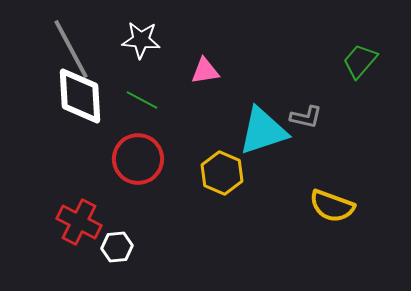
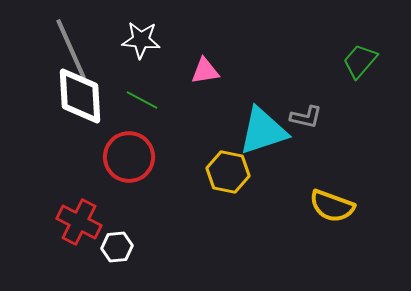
gray line: rotated 4 degrees clockwise
red circle: moved 9 px left, 2 px up
yellow hexagon: moved 6 px right, 1 px up; rotated 12 degrees counterclockwise
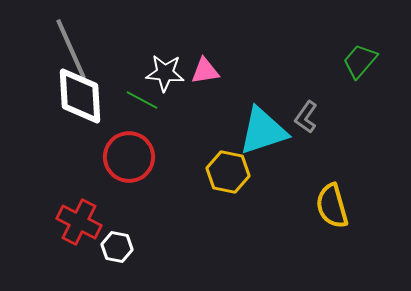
white star: moved 24 px right, 33 px down
gray L-shape: rotated 112 degrees clockwise
yellow semicircle: rotated 54 degrees clockwise
white hexagon: rotated 16 degrees clockwise
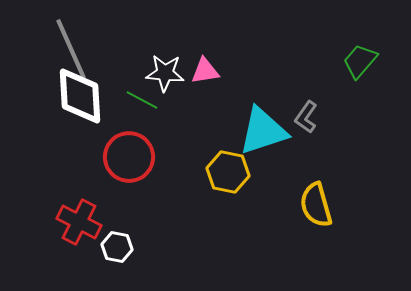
yellow semicircle: moved 16 px left, 1 px up
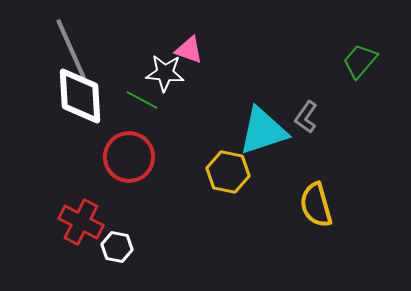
pink triangle: moved 16 px left, 21 px up; rotated 28 degrees clockwise
red cross: moved 2 px right
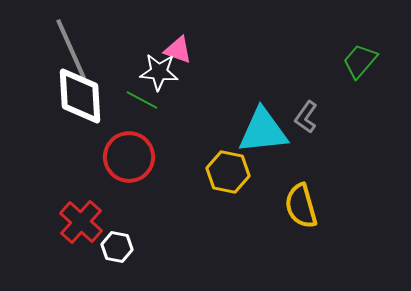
pink triangle: moved 11 px left
white star: moved 6 px left, 1 px up
cyan triangle: rotated 12 degrees clockwise
yellow semicircle: moved 15 px left, 1 px down
red cross: rotated 15 degrees clockwise
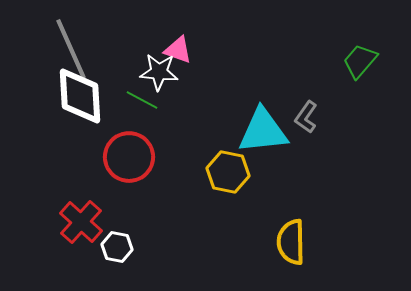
yellow semicircle: moved 10 px left, 36 px down; rotated 15 degrees clockwise
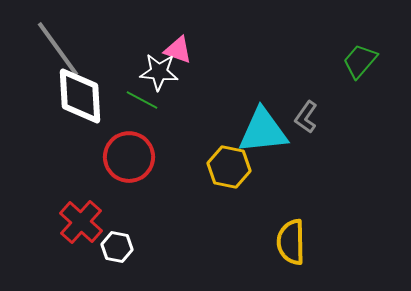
gray line: moved 13 px left; rotated 12 degrees counterclockwise
yellow hexagon: moved 1 px right, 5 px up
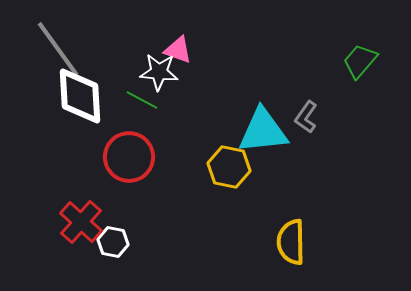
white hexagon: moved 4 px left, 5 px up
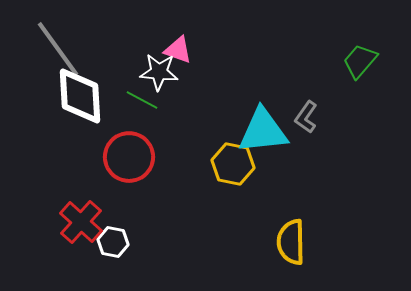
yellow hexagon: moved 4 px right, 3 px up
